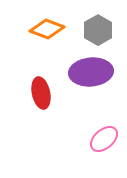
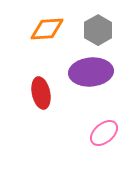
orange diamond: rotated 24 degrees counterclockwise
pink ellipse: moved 6 px up
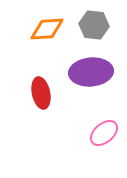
gray hexagon: moved 4 px left, 5 px up; rotated 24 degrees counterclockwise
